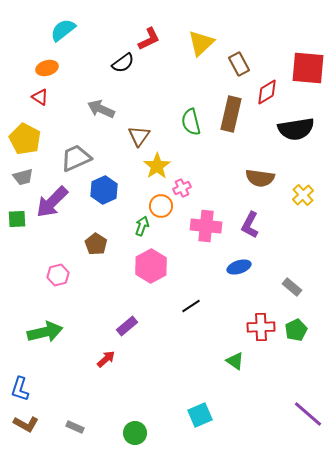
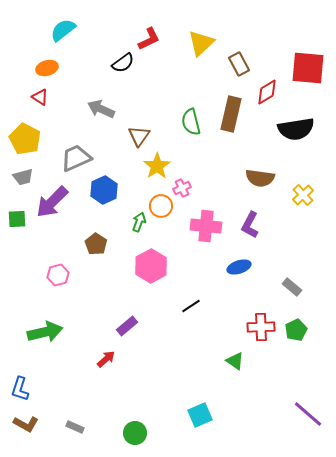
green arrow at (142, 226): moved 3 px left, 4 px up
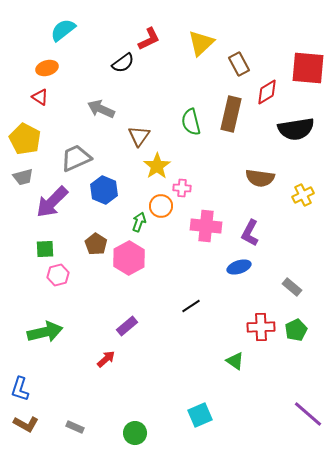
pink cross at (182, 188): rotated 30 degrees clockwise
blue hexagon at (104, 190): rotated 12 degrees counterclockwise
yellow cross at (303, 195): rotated 15 degrees clockwise
green square at (17, 219): moved 28 px right, 30 px down
purple L-shape at (250, 225): moved 8 px down
pink hexagon at (151, 266): moved 22 px left, 8 px up
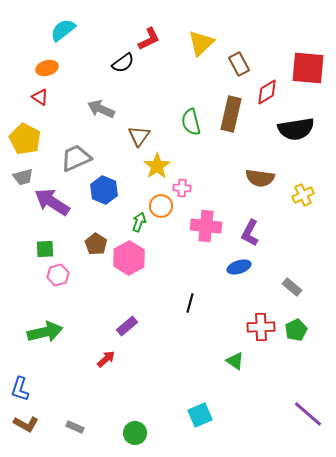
purple arrow at (52, 202): rotated 78 degrees clockwise
black line at (191, 306): moved 1 px left, 3 px up; rotated 42 degrees counterclockwise
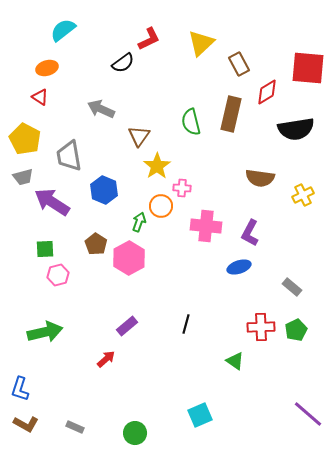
gray trapezoid at (76, 158): moved 7 px left, 2 px up; rotated 76 degrees counterclockwise
black line at (190, 303): moved 4 px left, 21 px down
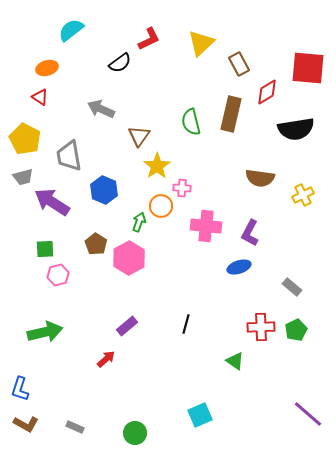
cyan semicircle at (63, 30): moved 8 px right
black semicircle at (123, 63): moved 3 px left
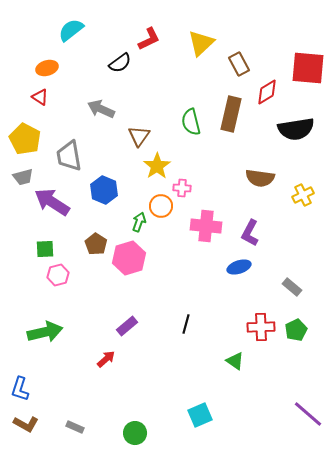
pink hexagon at (129, 258): rotated 12 degrees clockwise
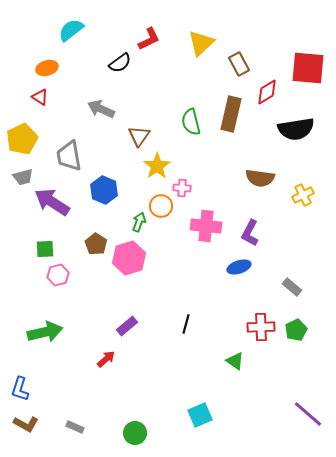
yellow pentagon at (25, 139): moved 3 px left; rotated 20 degrees clockwise
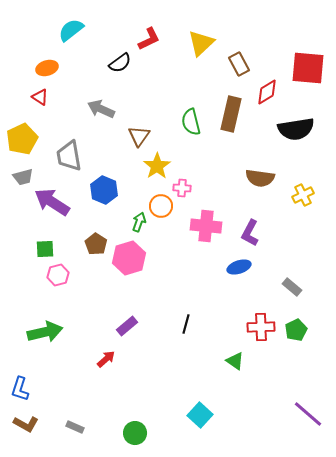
cyan square at (200, 415): rotated 25 degrees counterclockwise
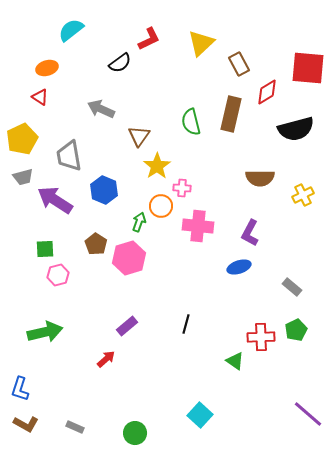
black semicircle at (296, 129): rotated 6 degrees counterclockwise
brown semicircle at (260, 178): rotated 8 degrees counterclockwise
purple arrow at (52, 202): moved 3 px right, 2 px up
pink cross at (206, 226): moved 8 px left
red cross at (261, 327): moved 10 px down
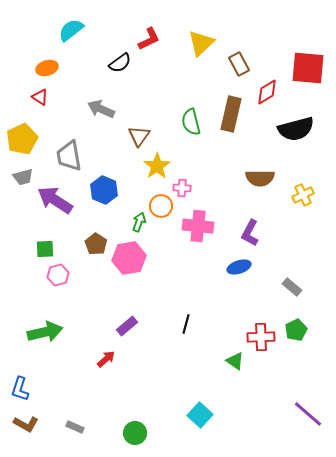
pink hexagon at (129, 258): rotated 8 degrees clockwise
